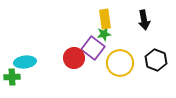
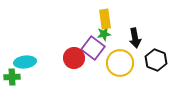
black arrow: moved 9 px left, 18 px down
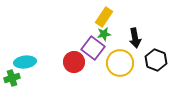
yellow rectangle: moved 1 px left, 2 px up; rotated 42 degrees clockwise
red circle: moved 4 px down
green cross: moved 1 px down; rotated 14 degrees counterclockwise
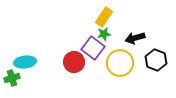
black arrow: rotated 84 degrees clockwise
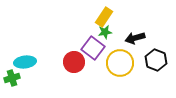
green star: moved 1 px right, 2 px up
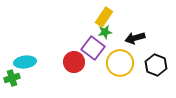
black hexagon: moved 5 px down
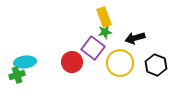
yellow rectangle: rotated 54 degrees counterclockwise
red circle: moved 2 px left
green cross: moved 5 px right, 3 px up
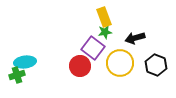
red circle: moved 8 px right, 4 px down
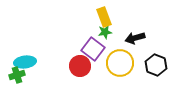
purple square: moved 1 px down
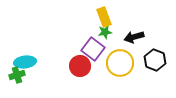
black arrow: moved 1 px left, 1 px up
black hexagon: moved 1 px left, 5 px up
